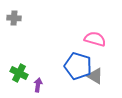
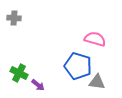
gray triangle: moved 2 px right, 6 px down; rotated 24 degrees counterclockwise
purple arrow: rotated 120 degrees clockwise
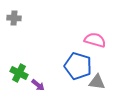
pink semicircle: moved 1 px down
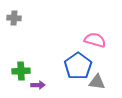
blue pentagon: rotated 20 degrees clockwise
green cross: moved 2 px right, 2 px up; rotated 30 degrees counterclockwise
purple arrow: rotated 40 degrees counterclockwise
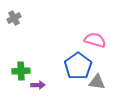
gray cross: rotated 32 degrees counterclockwise
